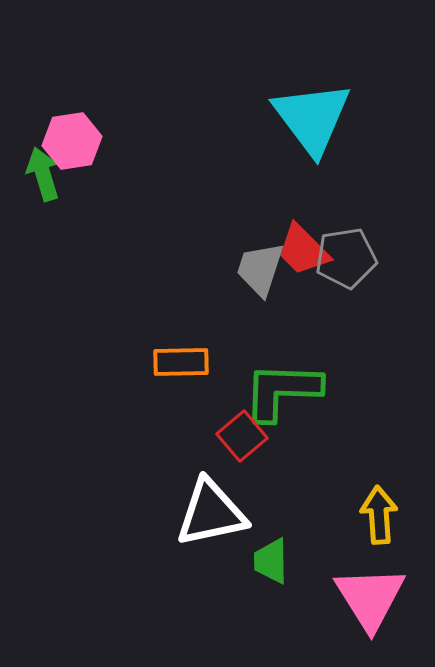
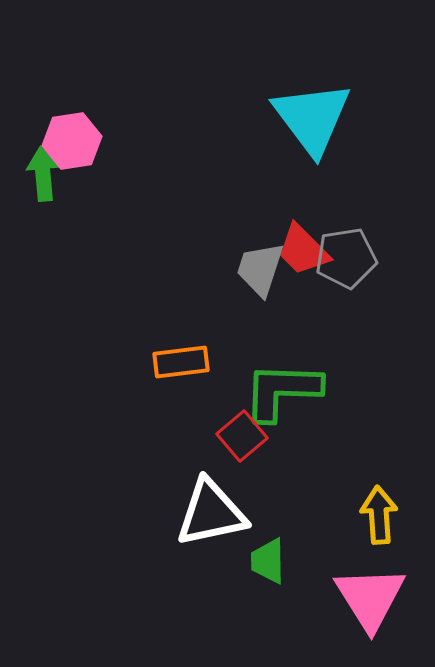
green arrow: rotated 12 degrees clockwise
orange rectangle: rotated 6 degrees counterclockwise
green trapezoid: moved 3 px left
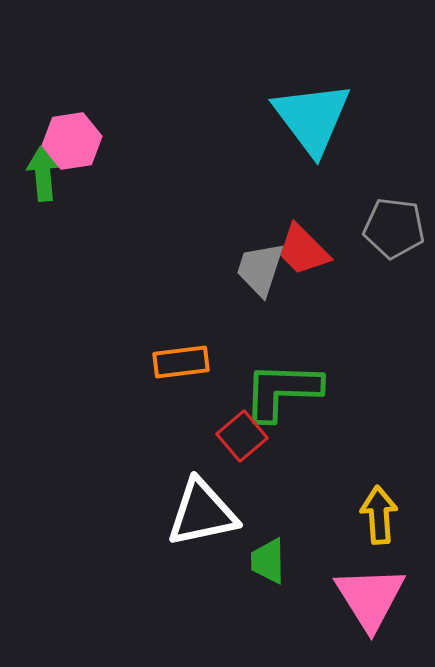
gray pentagon: moved 48 px right, 30 px up; rotated 16 degrees clockwise
white triangle: moved 9 px left
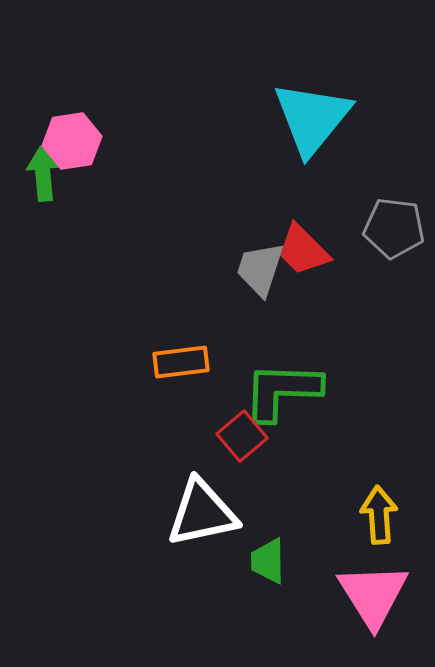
cyan triangle: rotated 16 degrees clockwise
pink triangle: moved 3 px right, 3 px up
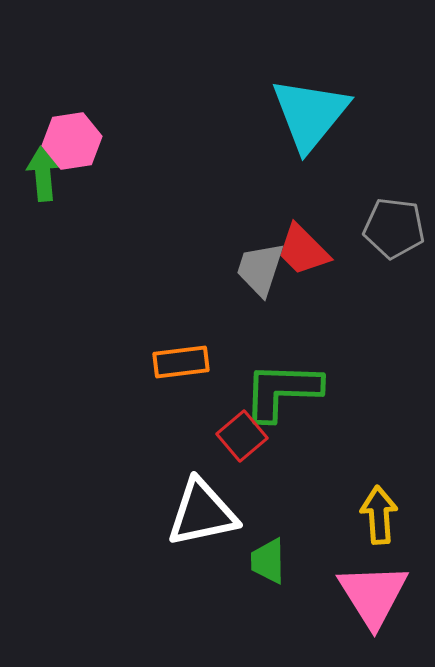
cyan triangle: moved 2 px left, 4 px up
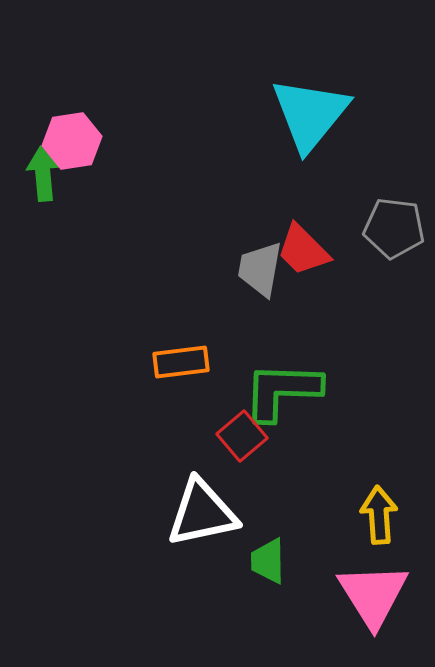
gray trapezoid: rotated 8 degrees counterclockwise
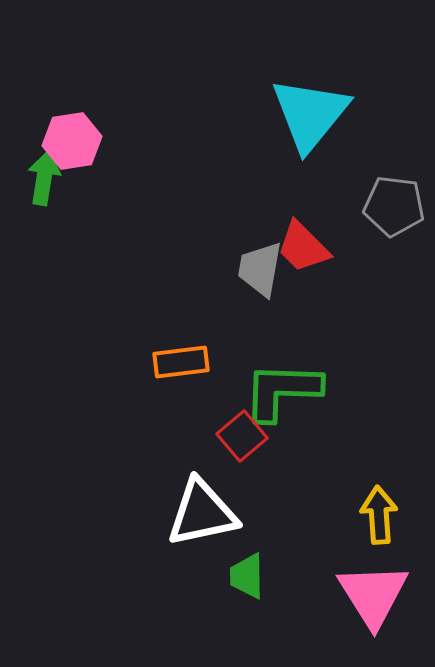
green arrow: moved 1 px right, 4 px down; rotated 14 degrees clockwise
gray pentagon: moved 22 px up
red trapezoid: moved 3 px up
green trapezoid: moved 21 px left, 15 px down
